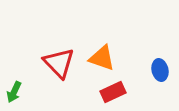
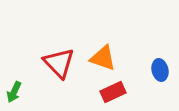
orange triangle: moved 1 px right
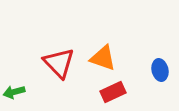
green arrow: rotated 50 degrees clockwise
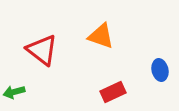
orange triangle: moved 2 px left, 22 px up
red triangle: moved 17 px left, 13 px up; rotated 8 degrees counterclockwise
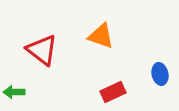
blue ellipse: moved 4 px down
green arrow: rotated 15 degrees clockwise
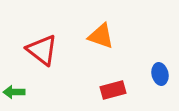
red rectangle: moved 2 px up; rotated 10 degrees clockwise
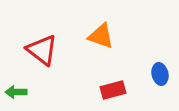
green arrow: moved 2 px right
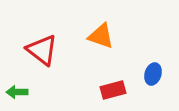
blue ellipse: moved 7 px left; rotated 30 degrees clockwise
green arrow: moved 1 px right
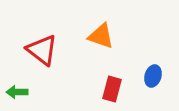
blue ellipse: moved 2 px down
red rectangle: moved 1 px left, 1 px up; rotated 60 degrees counterclockwise
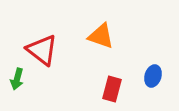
green arrow: moved 13 px up; rotated 75 degrees counterclockwise
